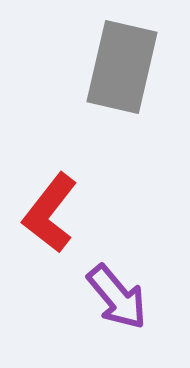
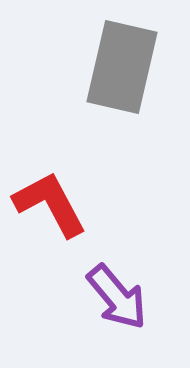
red L-shape: moved 9 px up; rotated 114 degrees clockwise
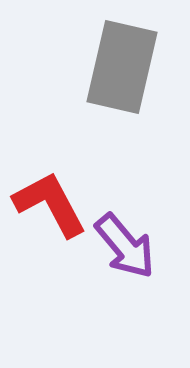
purple arrow: moved 8 px right, 51 px up
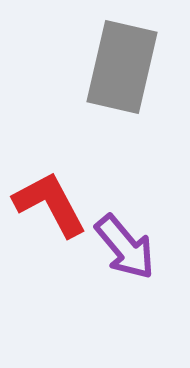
purple arrow: moved 1 px down
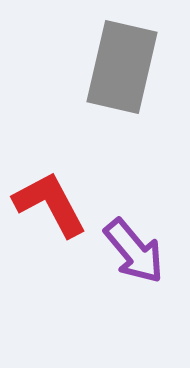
purple arrow: moved 9 px right, 4 px down
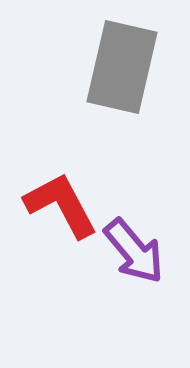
red L-shape: moved 11 px right, 1 px down
